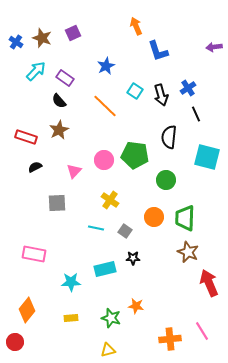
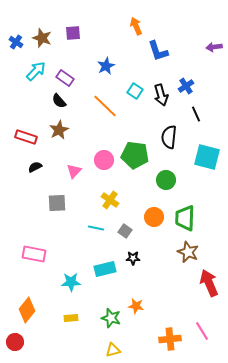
purple square at (73, 33): rotated 21 degrees clockwise
blue cross at (188, 88): moved 2 px left, 2 px up
yellow triangle at (108, 350): moved 5 px right
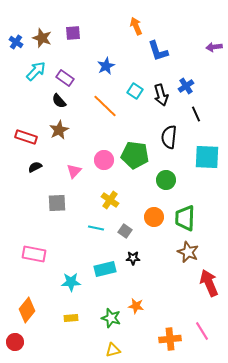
cyan square at (207, 157): rotated 12 degrees counterclockwise
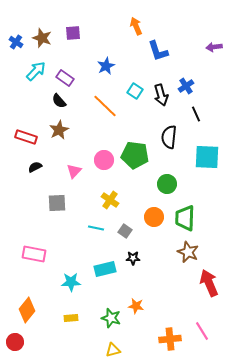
green circle at (166, 180): moved 1 px right, 4 px down
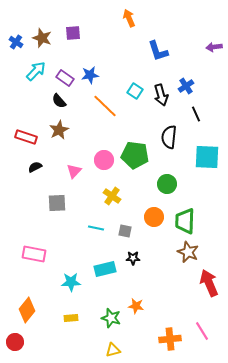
orange arrow at (136, 26): moved 7 px left, 8 px up
blue star at (106, 66): moved 16 px left, 9 px down; rotated 18 degrees clockwise
yellow cross at (110, 200): moved 2 px right, 4 px up
green trapezoid at (185, 218): moved 3 px down
gray square at (125, 231): rotated 24 degrees counterclockwise
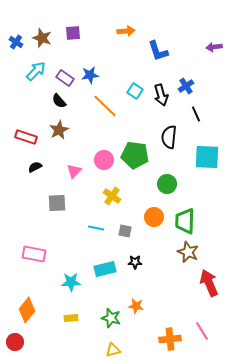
orange arrow at (129, 18): moved 3 px left, 13 px down; rotated 108 degrees clockwise
black star at (133, 258): moved 2 px right, 4 px down
